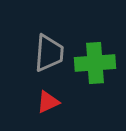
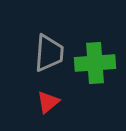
red triangle: rotated 15 degrees counterclockwise
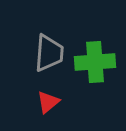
green cross: moved 1 px up
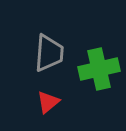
green cross: moved 4 px right, 7 px down; rotated 9 degrees counterclockwise
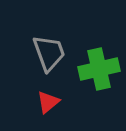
gray trapezoid: rotated 24 degrees counterclockwise
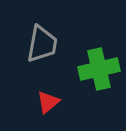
gray trapezoid: moved 7 px left, 9 px up; rotated 30 degrees clockwise
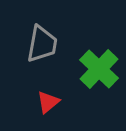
green cross: rotated 33 degrees counterclockwise
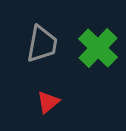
green cross: moved 1 px left, 21 px up
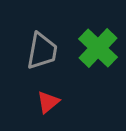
gray trapezoid: moved 7 px down
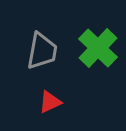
red triangle: moved 2 px right; rotated 15 degrees clockwise
